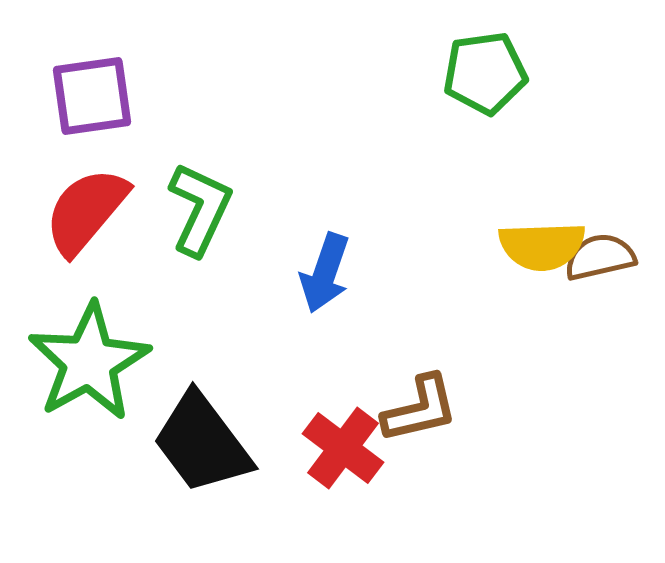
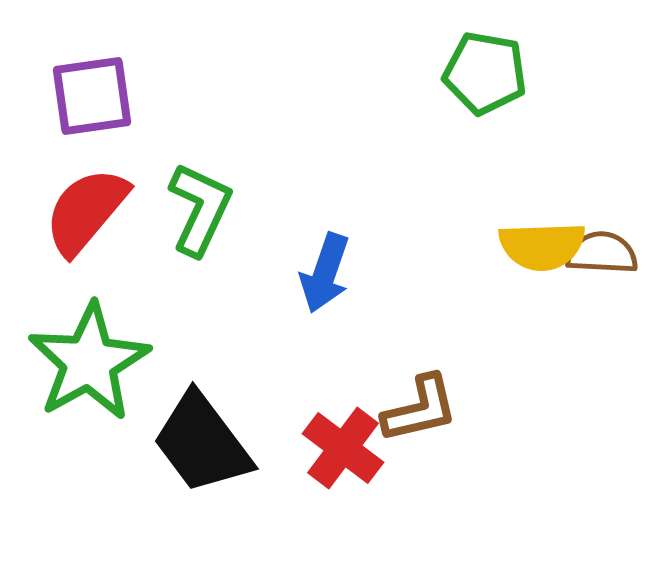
green pentagon: rotated 18 degrees clockwise
brown semicircle: moved 2 px right, 4 px up; rotated 16 degrees clockwise
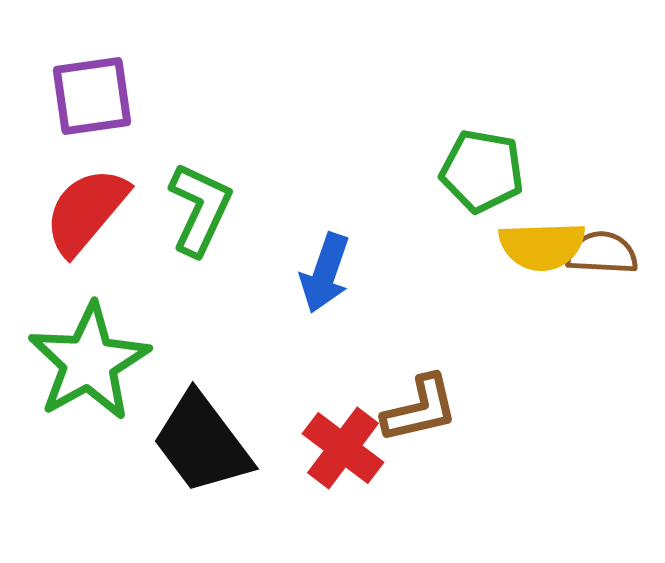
green pentagon: moved 3 px left, 98 px down
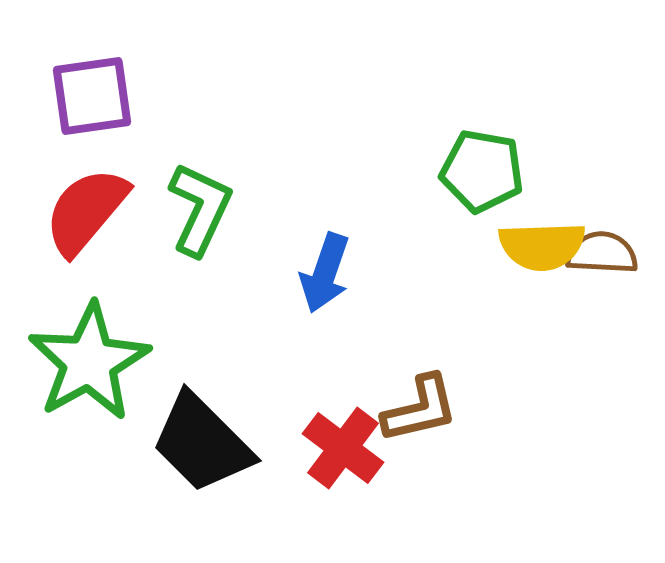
black trapezoid: rotated 8 degrees counterclockwise
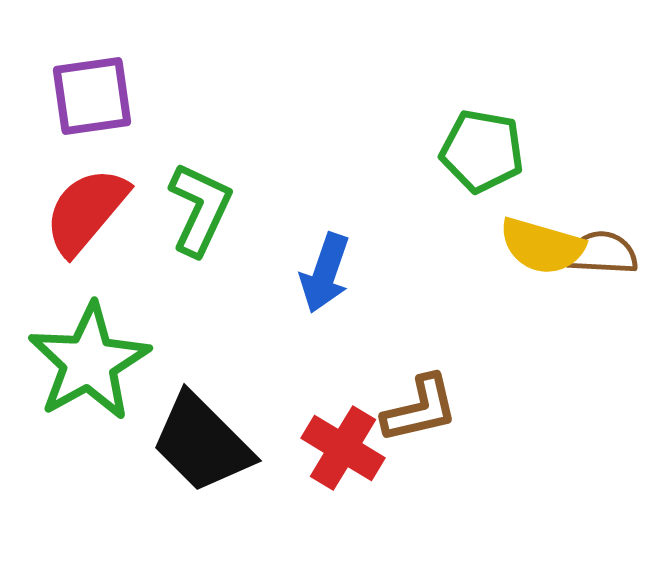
green pentagon: moved 20 px up
yellow semicircle: rotated 18 degrees clockwise
red cross: rotated 6 degrees counterclockwise
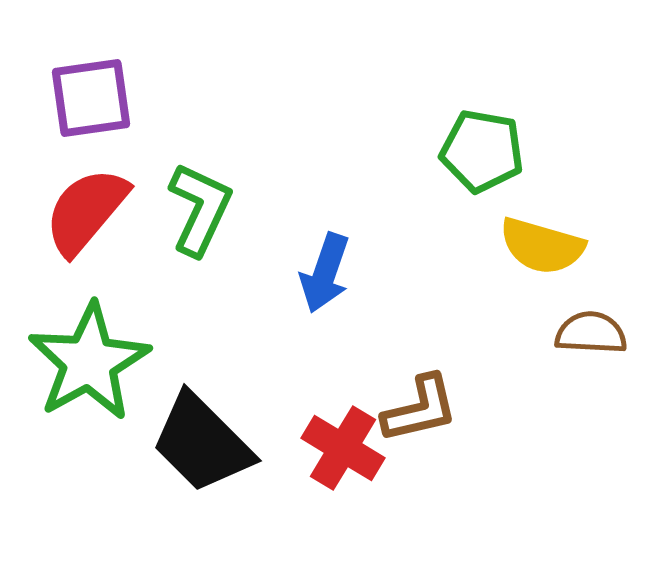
purple square: moved 1 px left, 2 px down
brown semicircle: moved 11 px left, 80 px down
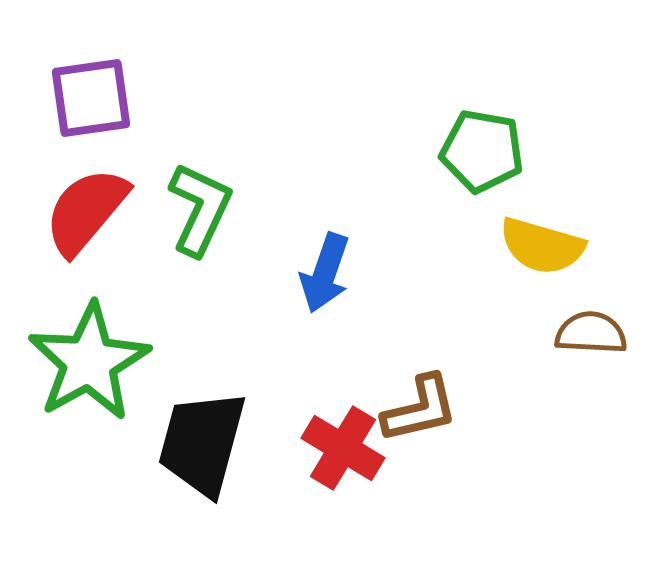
black trapezoid: rotated 60 degrees clockwise
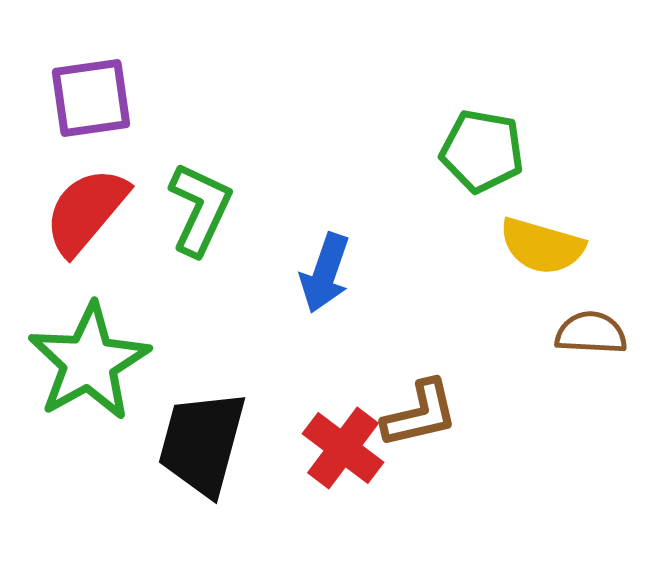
brown L-shape: moved 5 px down
red cross: rotated 6 degrees clockwise
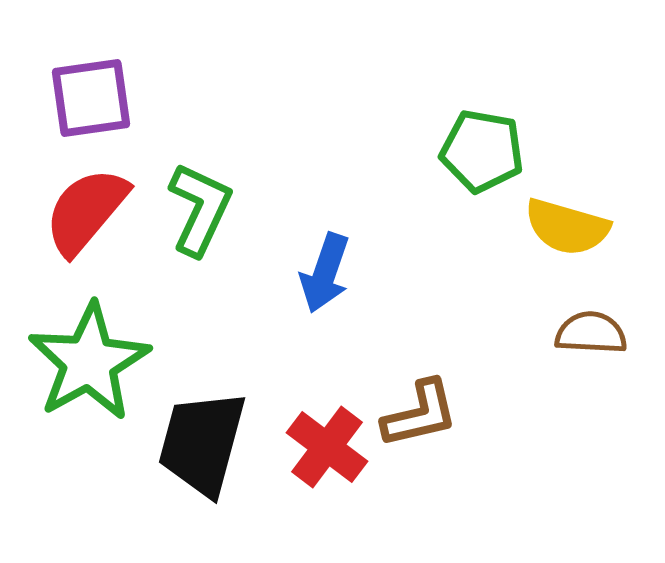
yellow semicircle: moved 25 px right, 19 px up
red cross: moved 16 px left, 1 px up
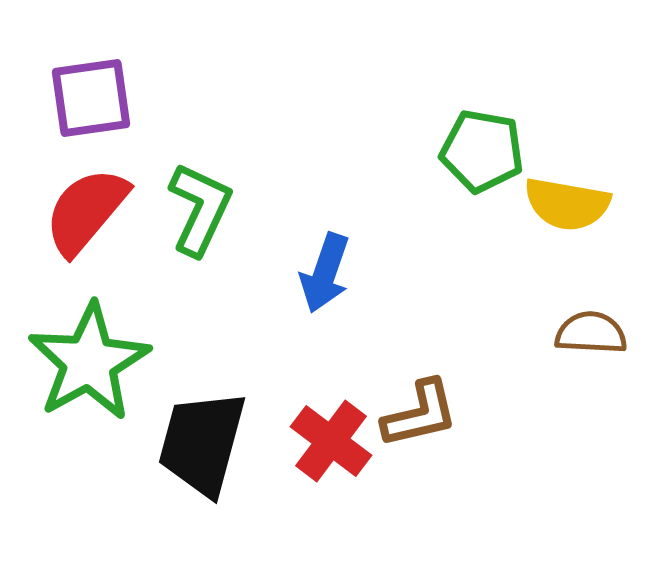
yellow semicircle: moved 23 px up; rotated 6 degrees counterclockwise
red cross: moved 4 px right, 6 px up
